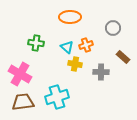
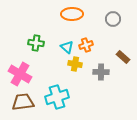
orange ellipse: moved 2 px right, 3 px up
gray circle: moved 9 px up
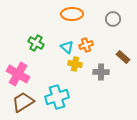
green cross: rotated 21 degrees clockwise
pink cross: moved 2 px left
brown trapezoid: rotated 25 degrees counterclockwise
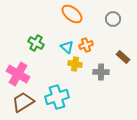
orange ellipse: rotated 40 degrees clockwise
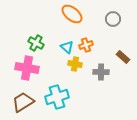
pink cross: moved 9 px right, 6 px up; rotated 20 degrees counterclockwise
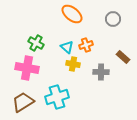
yellow cross: moved 2 px left
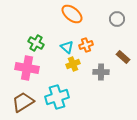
gray circle: moved 4 px right
yellow cross: rotated 32 degrees counterclockwise
